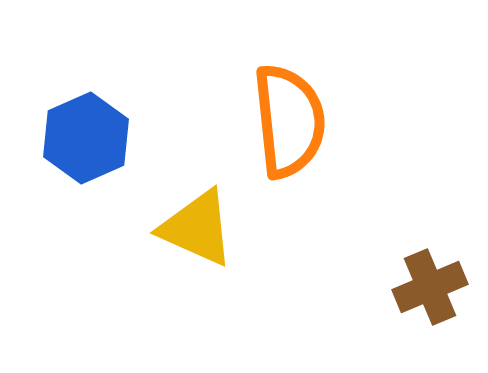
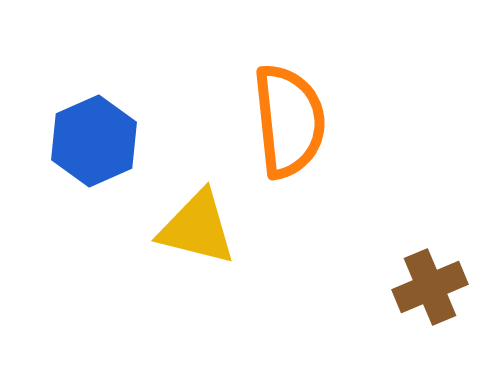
blue hexagon: moved 8 px right, 3 px down
yellow triangle: rotated 10 degrees counterclockwise
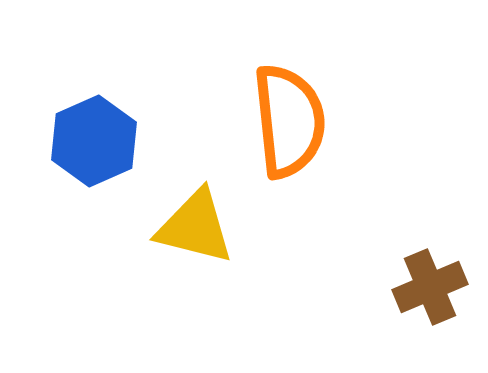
yellow triangle: moved 2 px left, 1 px up
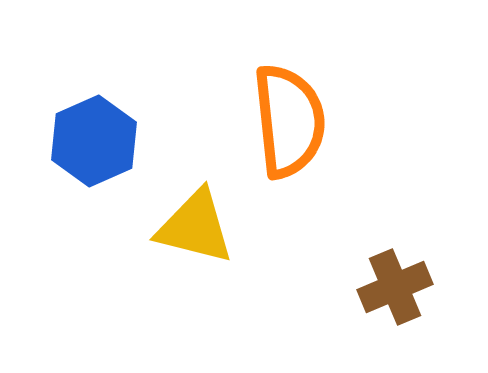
brown cross: moved 35 px left
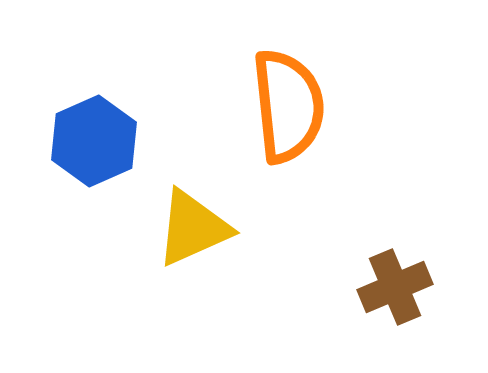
orange semicircle: moved 1 px left, 15 px up
yellow triangle: moved 2 px left, 1 px down; rotated 38 degrees counterclockwise
